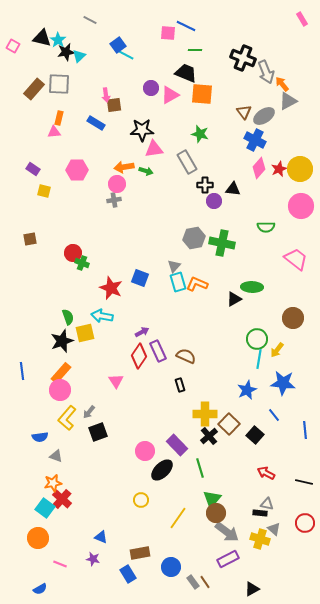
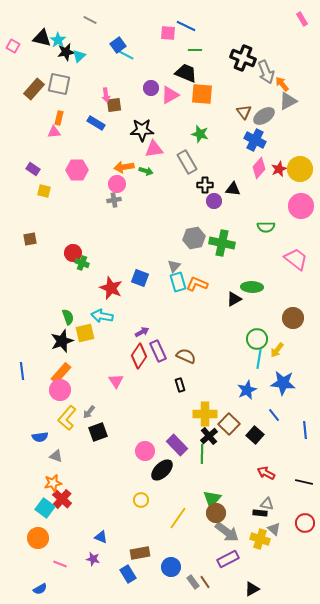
gray square at (59, 84): rotated 10 degrees clockwise
green line at (200, 468): moved 2 px right, 14 px up; rotated 18 degrees clockwise
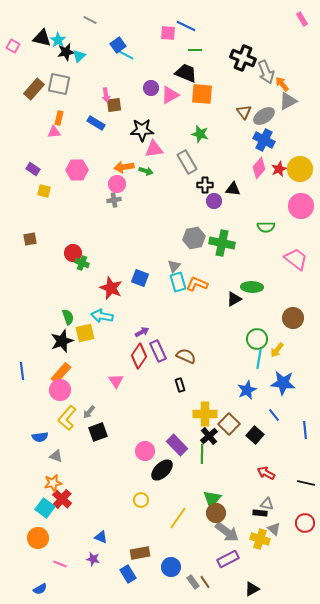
blue cross at (255, 140): moved 9 px right
black line at (304, 482): moved 2 px right, 1 px down
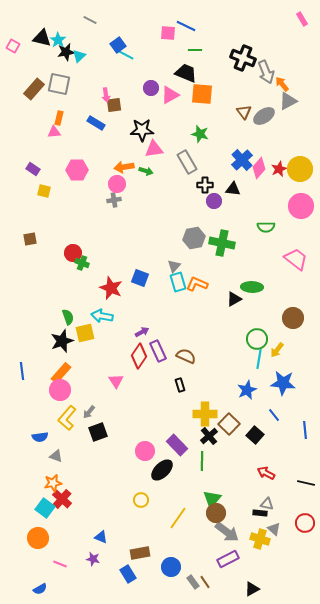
blue cross at (264, 140): moved 22 px left, 20 px down; rotated 20 degrees clockwise
green line at (202, 454): moved 7 px down
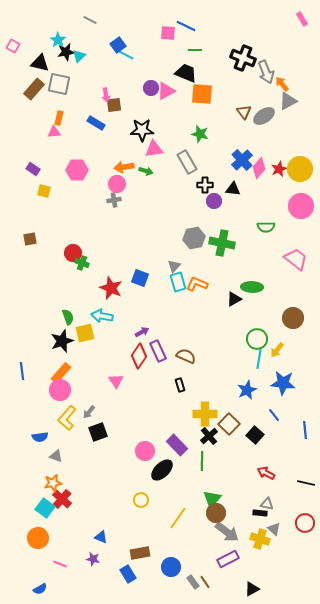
black triangle at (42, 38): moved 2 px left, 25 px down
pink triangle at (170, 95): moved 4 px left, 4 px up
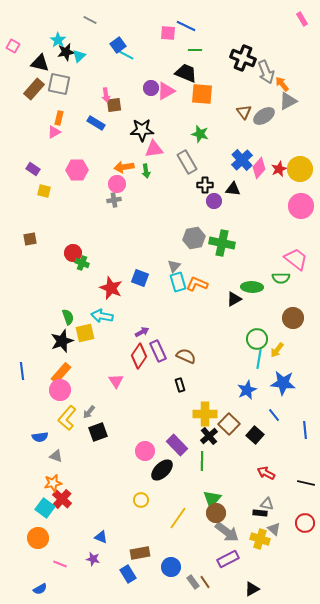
pink triangle at (54, 132): rotated 24 degrees counterclockwise
green arrow at (146, 171): rotated 64 degrees clockwise
green semicircle at (266, 227): moved 15 px right, 51 px down
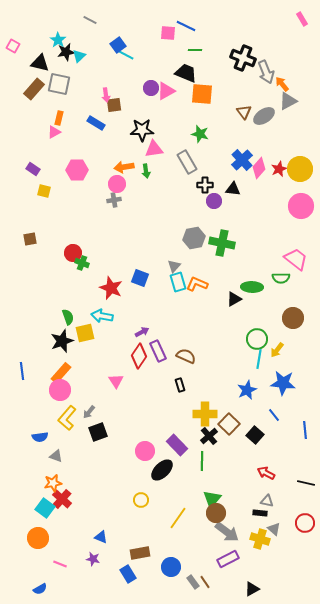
gray triangle at (267, 504): moved 3 px up
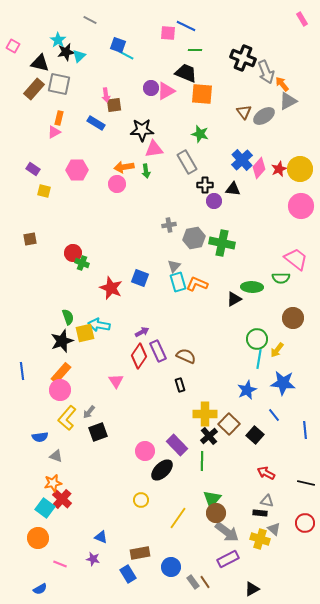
blue square at (118, 45): rotated 35 degrees counterclockwise
gray cross at (114, 200): moved 55 px right, 25 px down
cyan arrow at (102, 316): moved 3 px left, 9 px down
